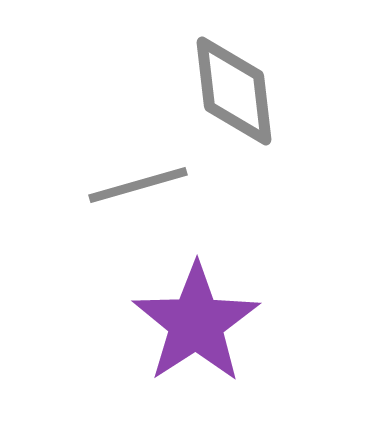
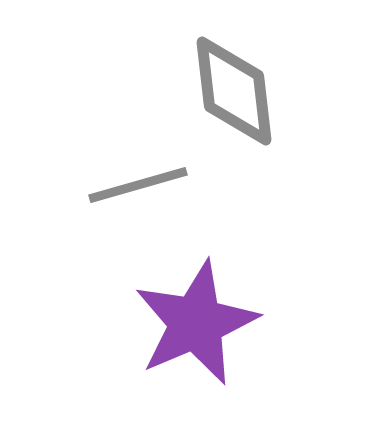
purple star: rotated 10 degrees clockwise
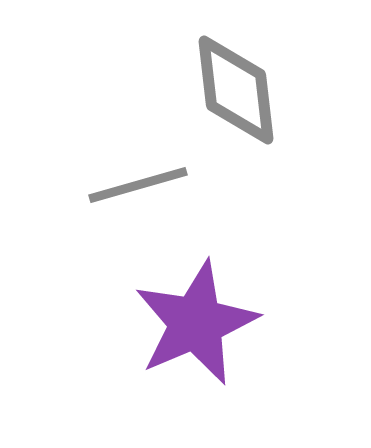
gray diamond: moved 2 px right, 1 px up
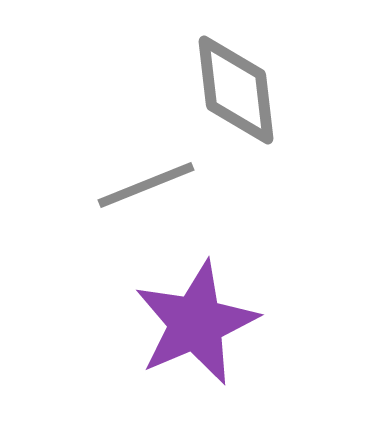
gray line: moved 8 px right; rotated 6 degrees counterclockwise
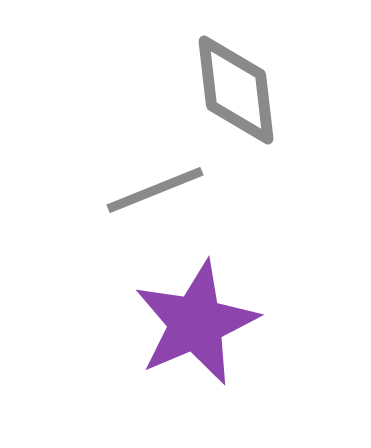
gray line: moved 9 px right, 5 px down
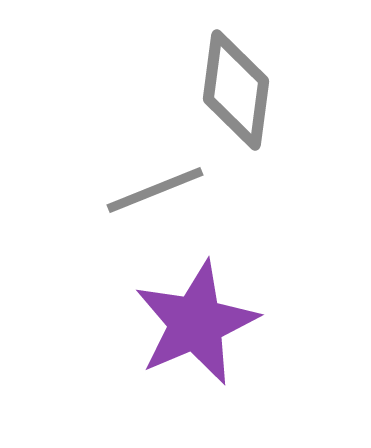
gray diamond: rotated 14 degrees clockwise
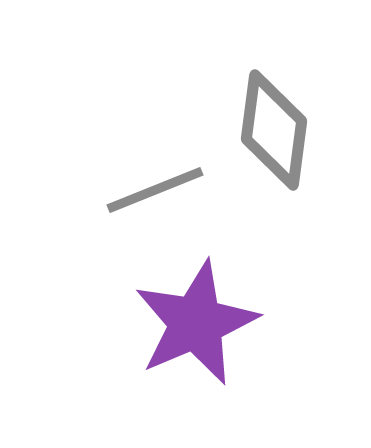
gray diamond: moved 38 px right, 40 px down
